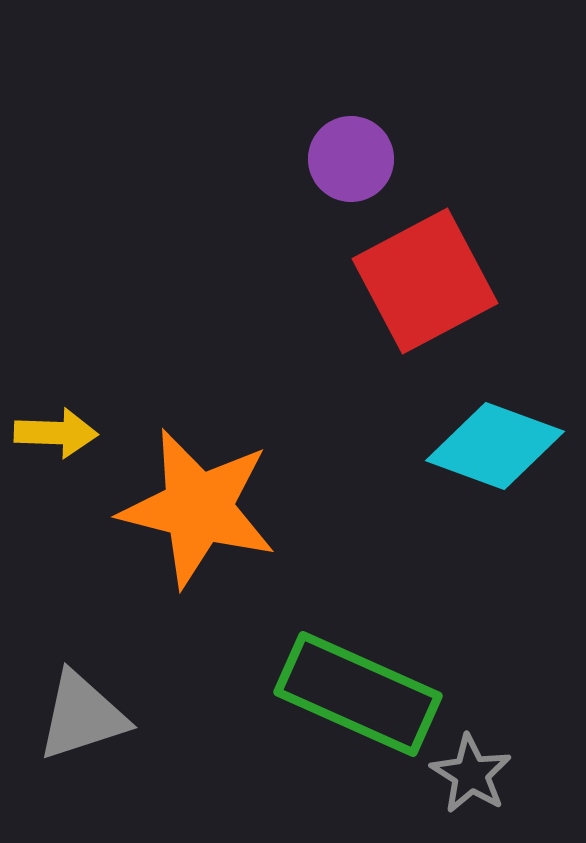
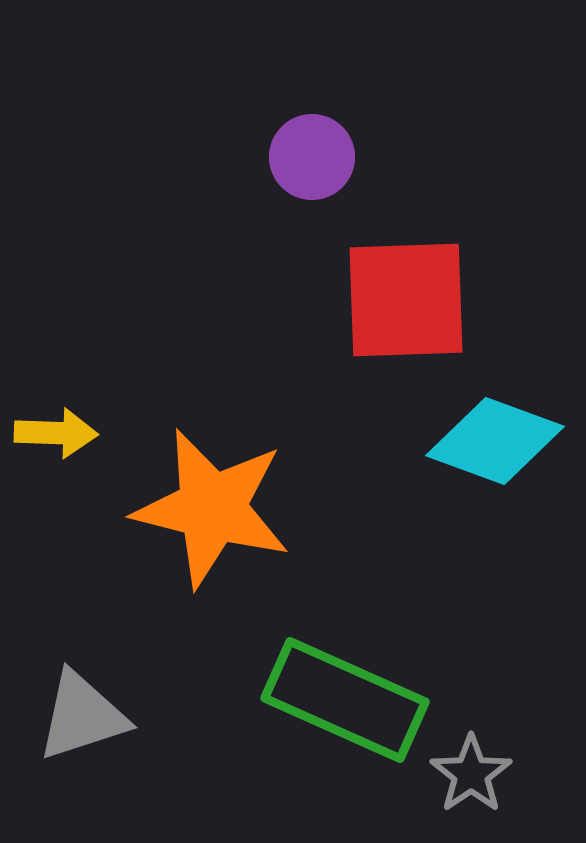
purple circle: moved 39 px left, 2 px up
red square: moved 19 px left, 19 px down; rotated 26 degrees clockwise
cyan diamond: moved 5 px up
orange star: moved 14 px right
green rectangle: moved 13 px left, 6 px down
gray star: rotated 6 degrees clockwise
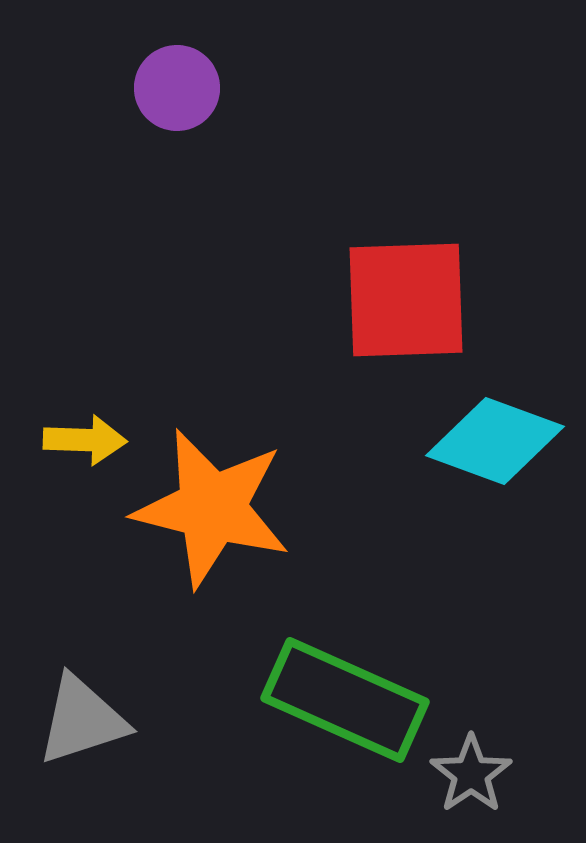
purple circle: moved 135 px left, 69 px up
yellow arrow: moved 29 px right, 7 px down
gray triangle: moved 4 px down
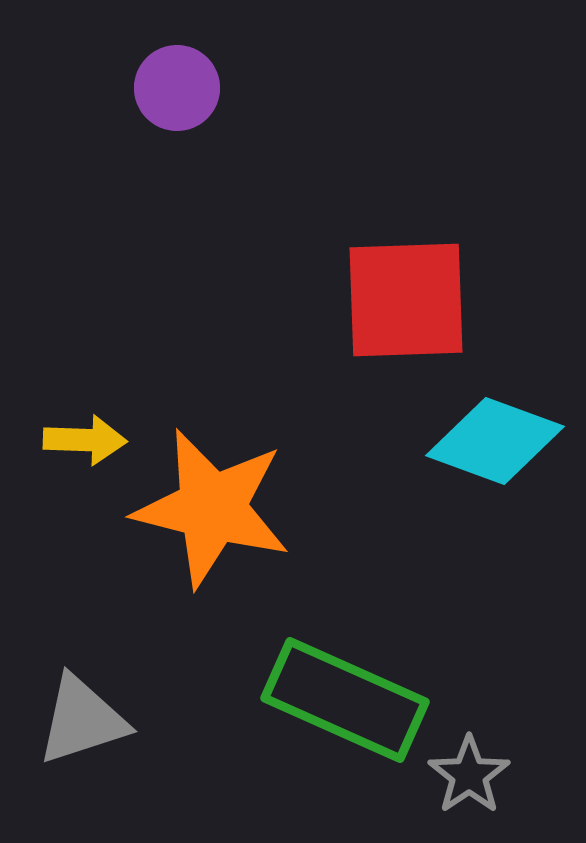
gray star: moved 2 px left, 1 px down
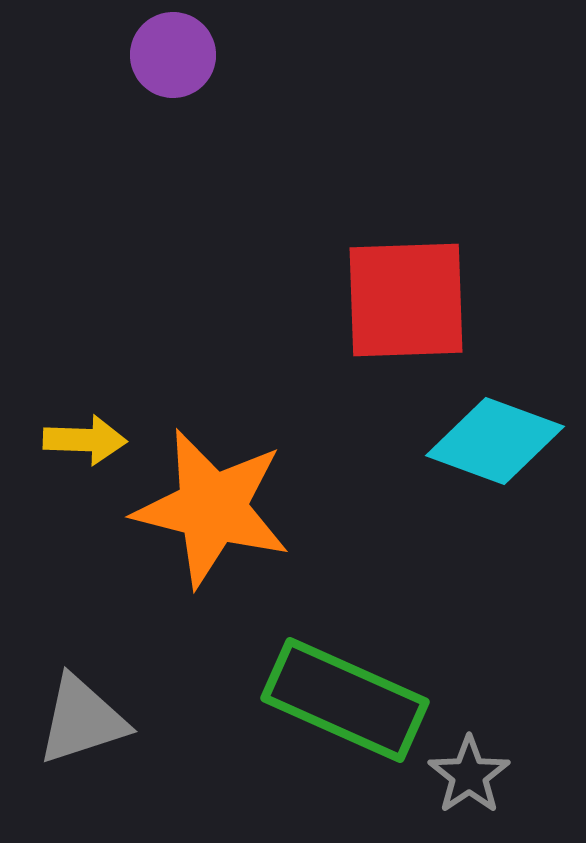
purple circle: moved 4 px left, 33 px up
